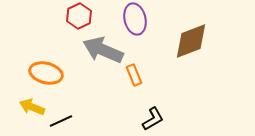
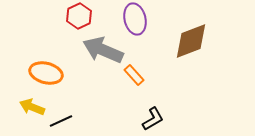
orange rectangle: rotated 20 degrees counterclockwise
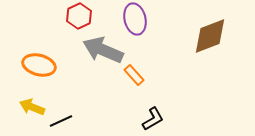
brown diamond: moved 19 px right, 5 px up
orange ellipse: moved 7 px left, 8 px up
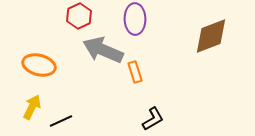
purple ellipse: rotated 12 degrees clockwise
brown diamond: moved 1 px right
orange rectangle: moved 1 px right, 3 px up; rotated 25 degrees clockwise
yellow arrow: rotated 95 degrees clockwise
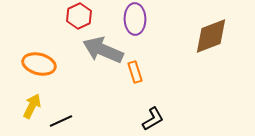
orange ellipse: moved 1 px up
yellow arrow: moved 1 px up
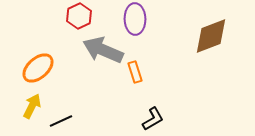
orange ellipse: moved 1 px left, 4 px down; rotated 56 degrees counterclockwise
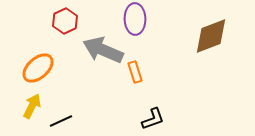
red hexagon: moved 14 px left, 5 px down
black L-shape: rotated 10 degrees clockwise
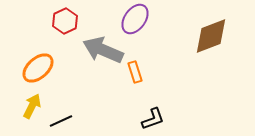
purple ellipse: rotated 36 degrees clockwise
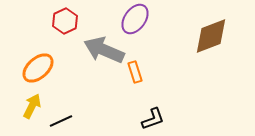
gray arrow: moved 1 px right
